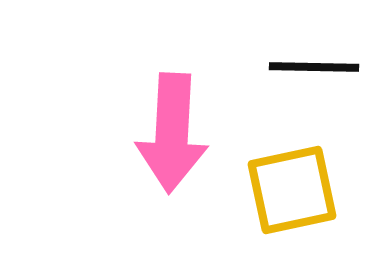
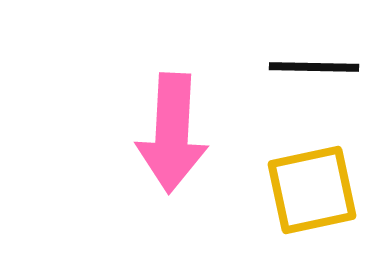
yellow square: moved 20 px right
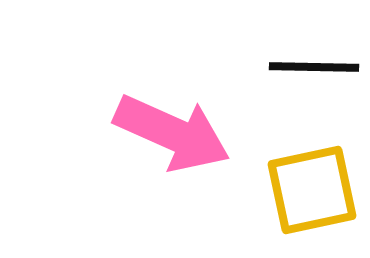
pink arrow: rotated 69 degrees counterclockwise
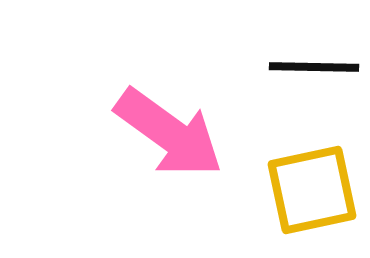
pink arrow: moved 3 px left; rotated 12 degrees clockwise
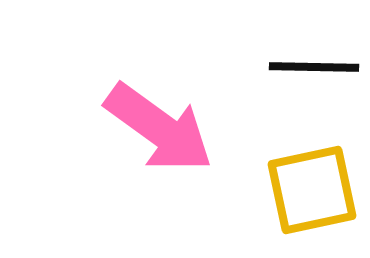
pink arrow: moved 10 px left, 5 px up
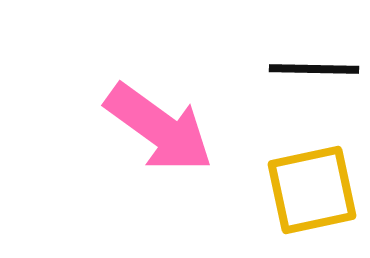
black line: moved 2 px down
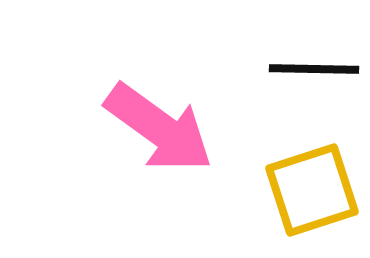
yellow square: rotated 6 degrees counterclockwise
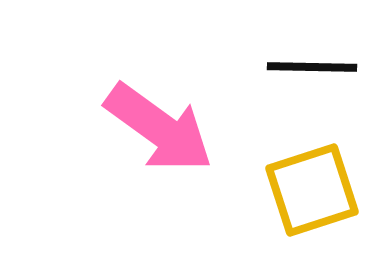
black line: moved 2 px left, 2 px up
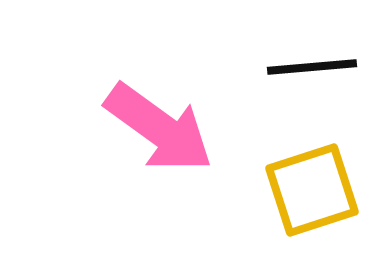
black line: rotated 6 degrees counterclockwise
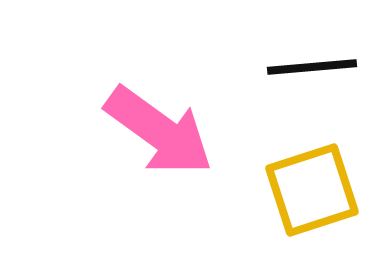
pink arrow: moved 3 px down
